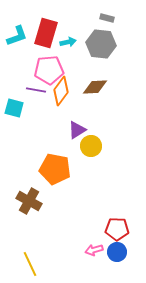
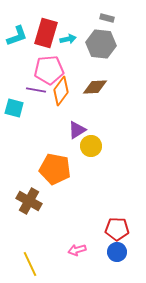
cyan arrow: moved 3 px up
pink arrow: moved 17 px left
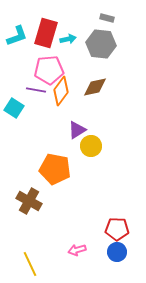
brown diamond: rotated 10 degrees counterclockwise
cyan square: rotated 18 degrees clockwise
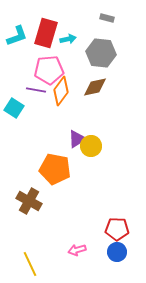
gray hexagon: moved 9 px down
purple triangle: moved 9 px down
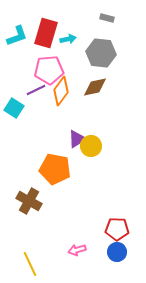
purple line: rotated 36 degrees counterclockwise
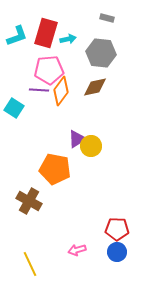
purple line: moved 3 px right; rotated 30 degrees clockwise
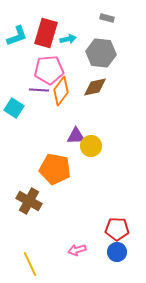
purple triangle: moved 1 px left, 3 px up; rotated 30 degrees clockwise
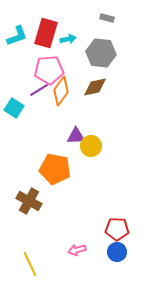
purple line: rotated 36 degrees counterclockwise
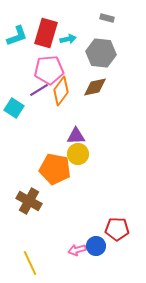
yellow circle: moved 13 px left, 8 px down
blue circle: moved 21 px left, 6 px up
yellow line: moved 1 px up
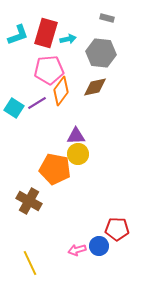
cyan L-shape: moved 1 px right, 1 px up
purple line: moved 2 px left, 13 px down
blue circle: moved 3 px right
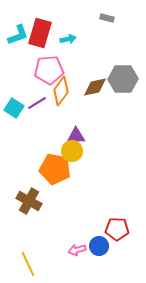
red rectangle: moved 6 px left
gray hexagon: moved 22 px right, 26 px down; rotated 8 degrees counterclockwise
yellow circle: moved 6 px left, 3 px up
yellow line: moved 2 px left, 1 px down
